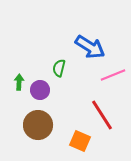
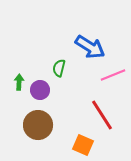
orange square: moved 3 px right, 4 px down
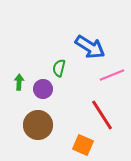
pink line: moved 1 px left
purple circle: moved 3 px right, 1 px up
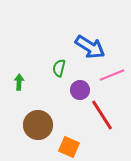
purple circle: moved 37 px right, 1 px down
orange square: moved 14 px left, 2 px down
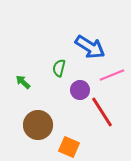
green arrow: moved 4 px right; rotated 49 degrees counterclockwise
red line: moved 3 px up
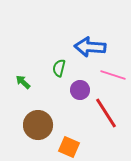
blue arrow: rotated 152 degrees clockwise
pink line: moved 1 px right; rotated 40 degrees clockwise
red line: moved 4 px right, 1 px down
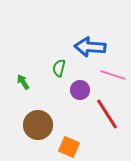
green arrow: rotated 14 degrees clockwise
red line: moved 1 px right, 1 px down
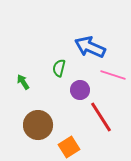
blue arrow: rotated 20 degrees clockwise
red line: moved 6 px left, 3 px down
orange square: rotated 35 degrees clockwise
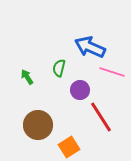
pink line: moved 1 px left, 3 px up
green arrow: moved 4 px right, 5 px up
